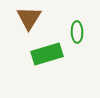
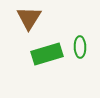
green ellipse: moved 3 px right, 15 px down
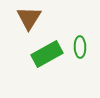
green rectangle: rotated 12 degrees counterclockwise
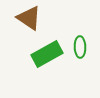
brown triangle: rotated 28 degrees counterclockwise
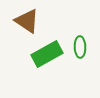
brown triangle: moved 2 px left, 3 px down
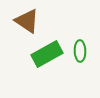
green ellipse: moved 4 px down
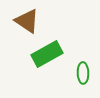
green ellipse: moved 3 px right, 22 px down
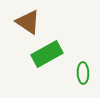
brown triangle: moved 1 px right, 1 px down
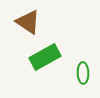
green rectangle: moved 2 px left, 3 px down
